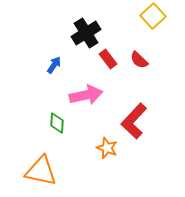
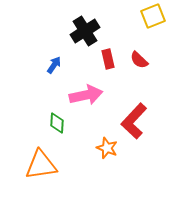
yellow square: rotated 20 degrees clockwise
black cross: moved 1 px left, 2 px up
red rectangle: rotated 24 degrees clockwise
orange triangle: moved 6 px up; rotated 20 degrees counterclockwise
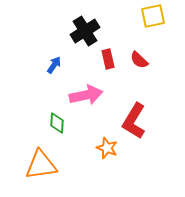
yellow square: rotated 10 degrees clockwise
red L-shape: rotated 12 degrees counterclockwise
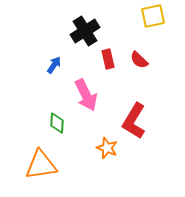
pink arrow: rotated 76 degrees clockwise
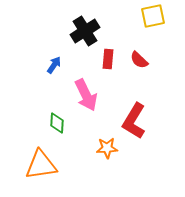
red rectangle: rotated 18 degrees clockwise
orange star: rotated 25 degrees counterclockwise
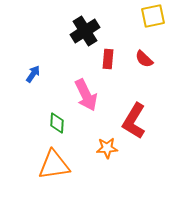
red semicircle: moved 5 px right, 1 px up
blue arrow: moved 21 px left, 9 px down
orange triangle: moved 13 px right
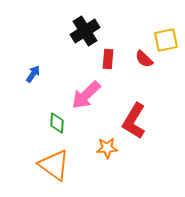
yellow square: moved 13 px right, 24 px down
pink arrow: rotated 72 degrees clockwise
orange triangle: rotated 44 degrees clockwise
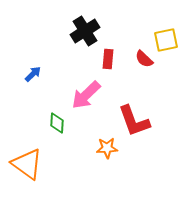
blue arrow: rotated 12 degrees clockwise
red L-shape: rotated 51 degrees counterclockwise
orange triangle: moved 27 px left, 1 px up
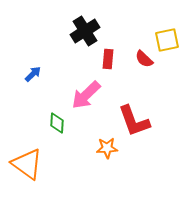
yellow square: moved 1 px right
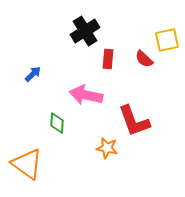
pink arrow: rotated 56 degrees clockwise
orange star: rotated 15 degrees clockwise
